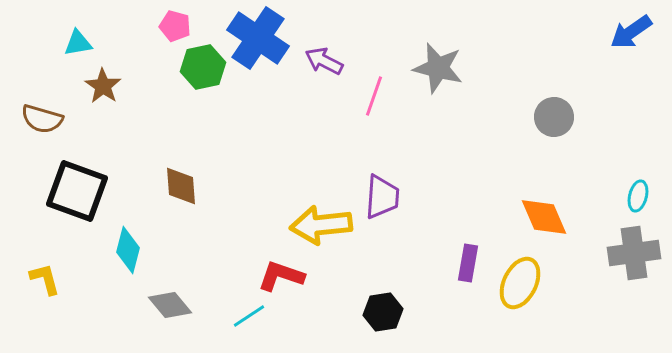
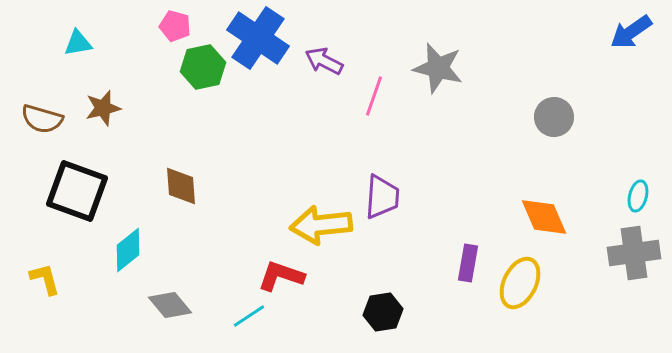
brown star: moved 22 px down; rotated 24 degrees clockwise
cyan diamond: rotated 36 degrees clockwise
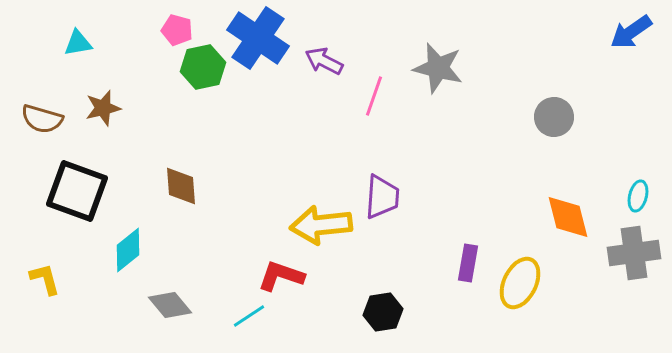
pink pentagon: moved 2 px right, 4 px down
orange diamond: moved 24 px right; rotated 9 degrees clockwise
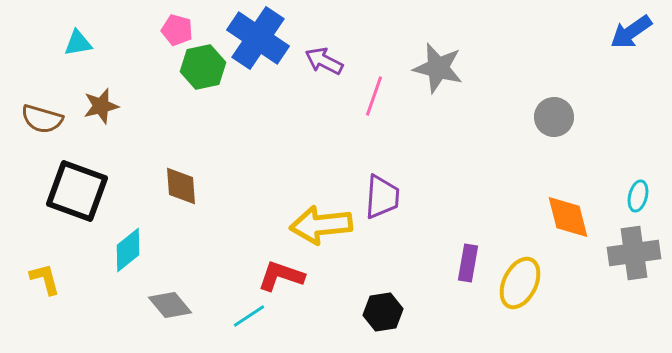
brown star: moved 2 px left, 2 px up
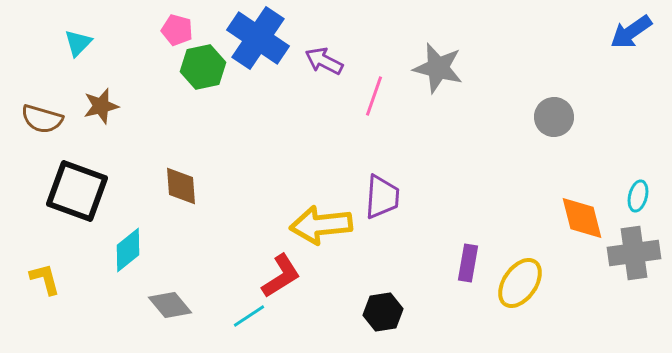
cyan triangle: rotated 36 degrees counterclockwise
orange diamond: moved 14 px right, 1 px down
red L-shape: rotated 129 degrees clockwise
yellow ellipse: rotated 9 degrees clockwise
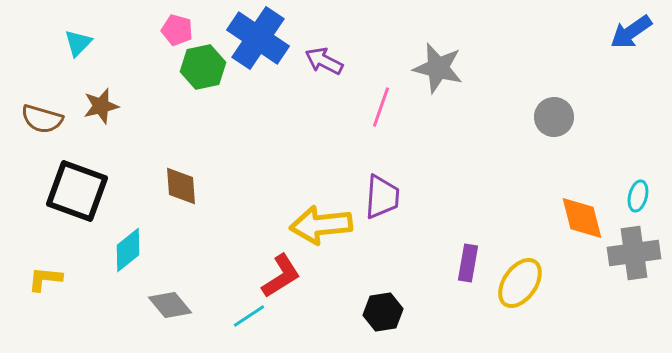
pink line: moved 7 px right, 11 px down
yellow L-shape: rotated 69 degrees counterclockwise
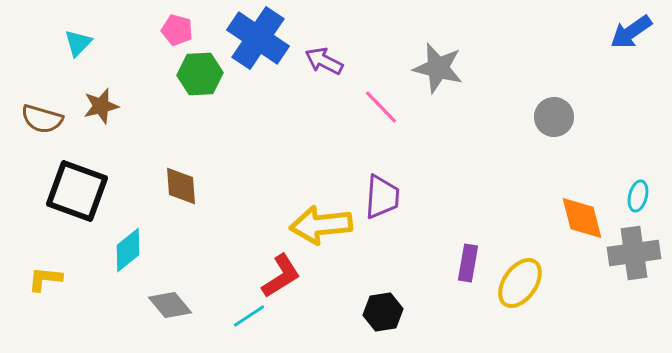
green hexagon: moved 3 px left, 7 px down; rotated 9 degrees clockwise
pink line: rotated 63 degrees counterclockwise
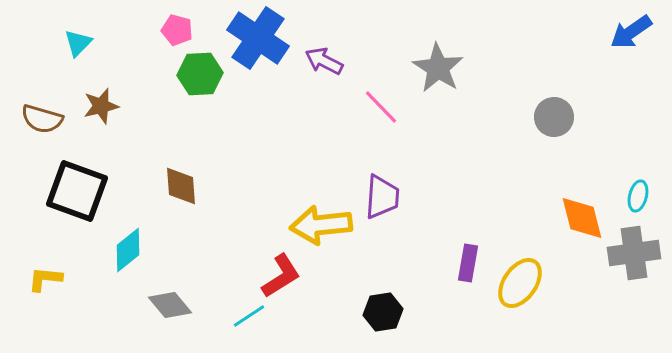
gray star: rotated 18 degrees clockwise
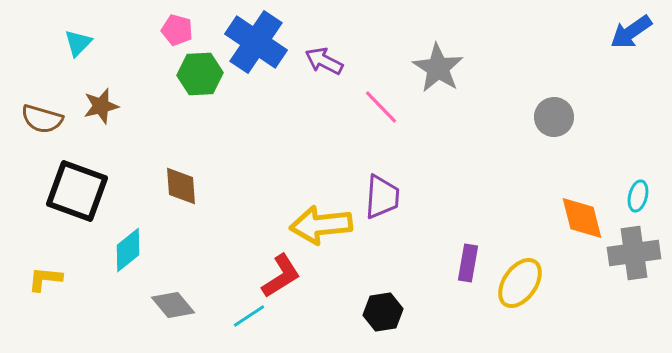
blue cross: moved 2 px left, 4 px down
gray diamond: moved 3 px right
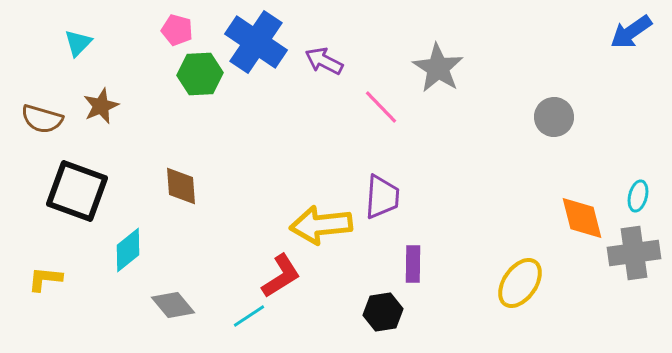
brown star: rotated 9 degrees counterclockwise
purple rectangle: moved 55 px left, 1 px down; rotated 9 degrees counterclockwise
